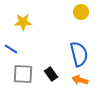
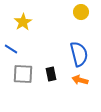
yellow star: rotated 30 degrees counterclockwise
black rectangle: rotated 24 degrees clockwise
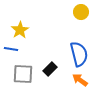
yellow star: moved 3 px left, 8 px down
blue line: rotated 24 degrees counterclockwise
black rectangle: moved 1 px left, 5 px up; rotated 56 degrees clockwise
orange arrow: rotated 21 degrees clockwise
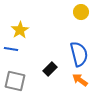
gray square: moved 8 px left, 7 px down; rotated 10 degrees clockwise
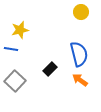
yellow star: rotated 18 degrees clockwise
gray square: rotated 30 degrees clockwise
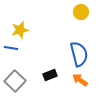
blue line: moved 1 px up
black rectangle: moved 6 px down; rotated 24 degrees clockwise
